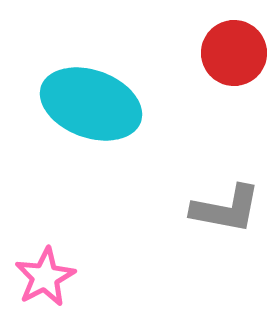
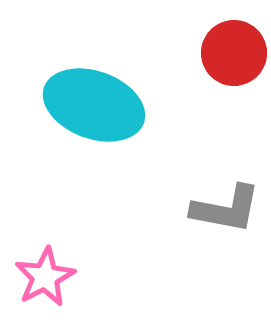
cyan ellipse: moved 3 px right, 1 px down
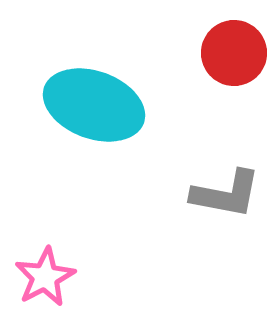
gray L-shape: moved 15 px up
